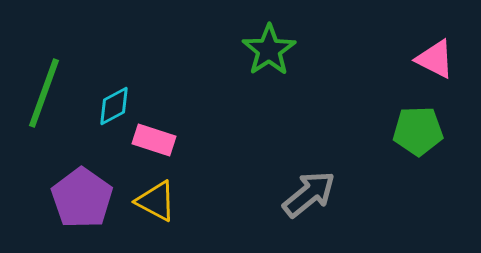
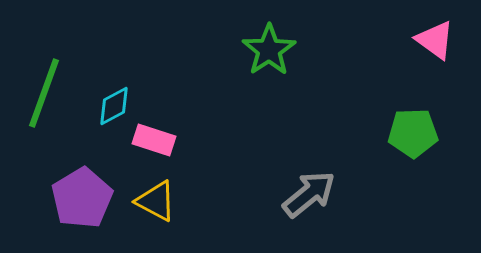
pink triangle: moved 19 px up; rotated 9 degrees clockwise
green pentagon: moved 5 px left, 2 px down
purple pentagon: rotated 6 degrees clockwise
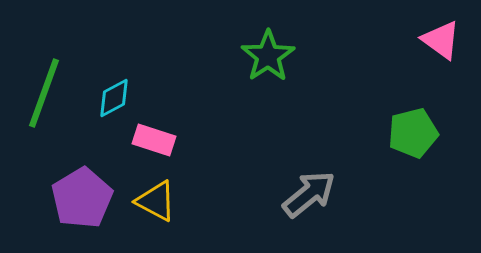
pink triangle: moved 6 px right
green star: moved 1 px left, 6 px down
cyan diamond: moved 8 px up
green pentagon: rotated 12 degrees counterclockwise
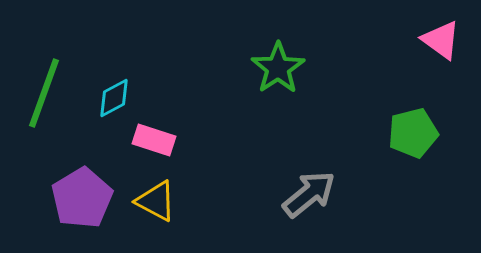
green star: moved 10 px right, 12 px down
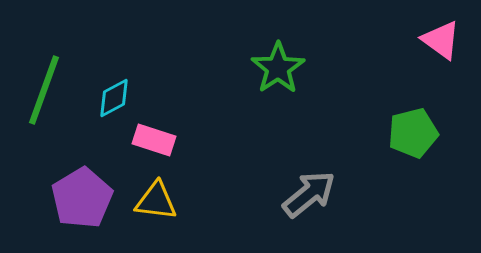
green line: moved 3 px up
yellow triangle: rotated 21 degrees counterclockwise
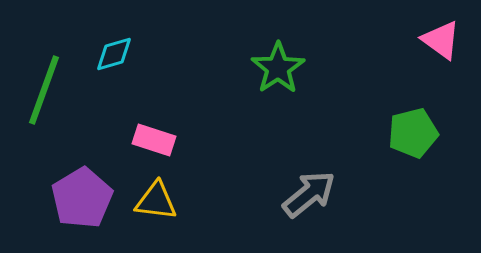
cyan diamond: moved 44 px up; rotated 12 degrees clockwise
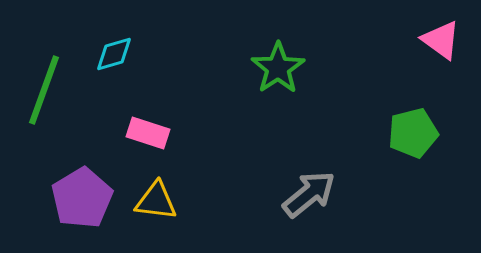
pink rectangle: moved 6 px left, 7 px up
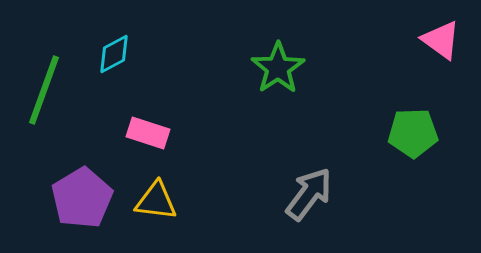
cyan diamond: rotated 12 degrees counterclockwise
green pentagon: rotated 12 degrees clockwise
gray arrow: rotated 14 degrees counterclockwise
